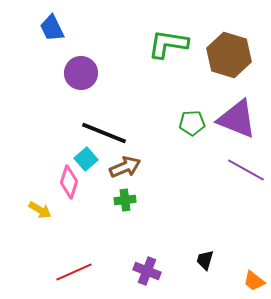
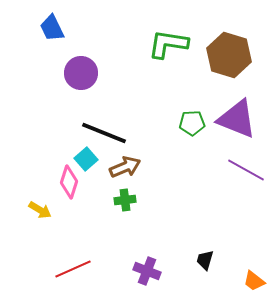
red line: moved 1 px left, 3 px up
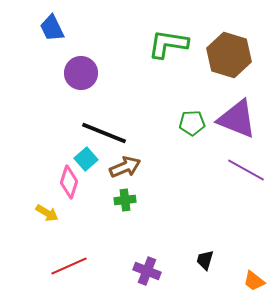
yellow arrow: moved 7 px right, 3 px down
red line: moved 4 px left, 3 px up
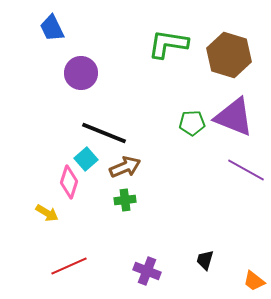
purple triangle: moved 3 px left, 2 px up
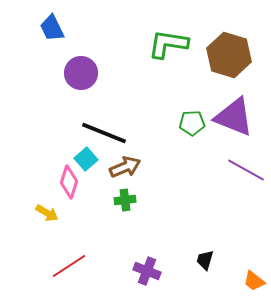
red line: rotated 9 degrees counterclockwise
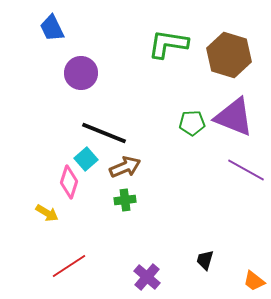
purple cross: moved 6 px down; rotated 20 degrees clockwise
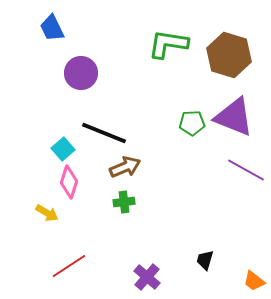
cyan square: moved 23 px left, 10 px up
green cross: moved 1 px left, 2 px down
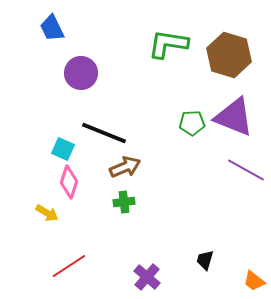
cyan square: rotated 25 degrees counterclockwise
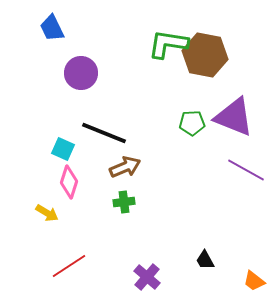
brown hexagon: moved 24 px left; rotated 6 degrees counterclockwise
black trapezoid: rotated 45 degrees counterclockwise
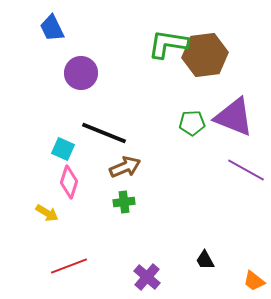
brown hexagon: rotated 18 degrees counterclockwise
red line: rotated 12 degrees clockwise
